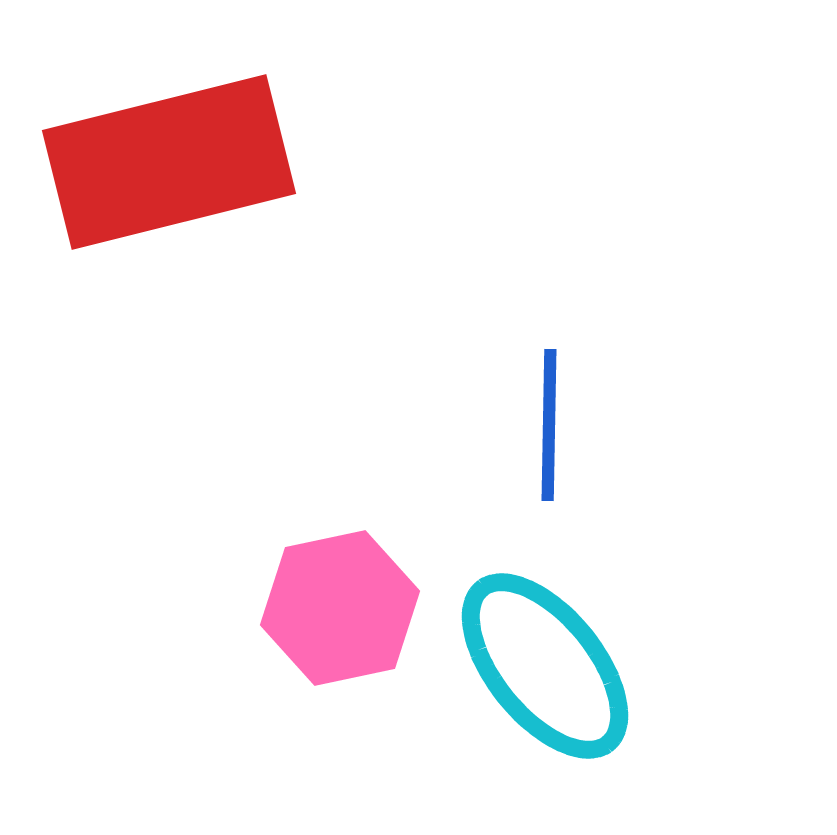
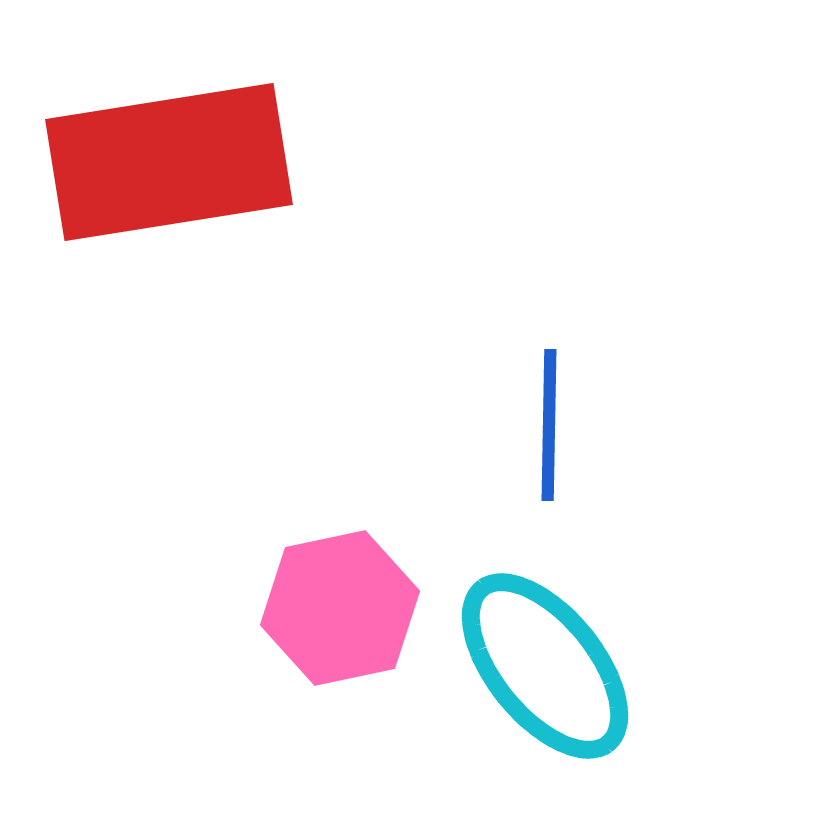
red rectangle: rotated 5 degrees clockwise
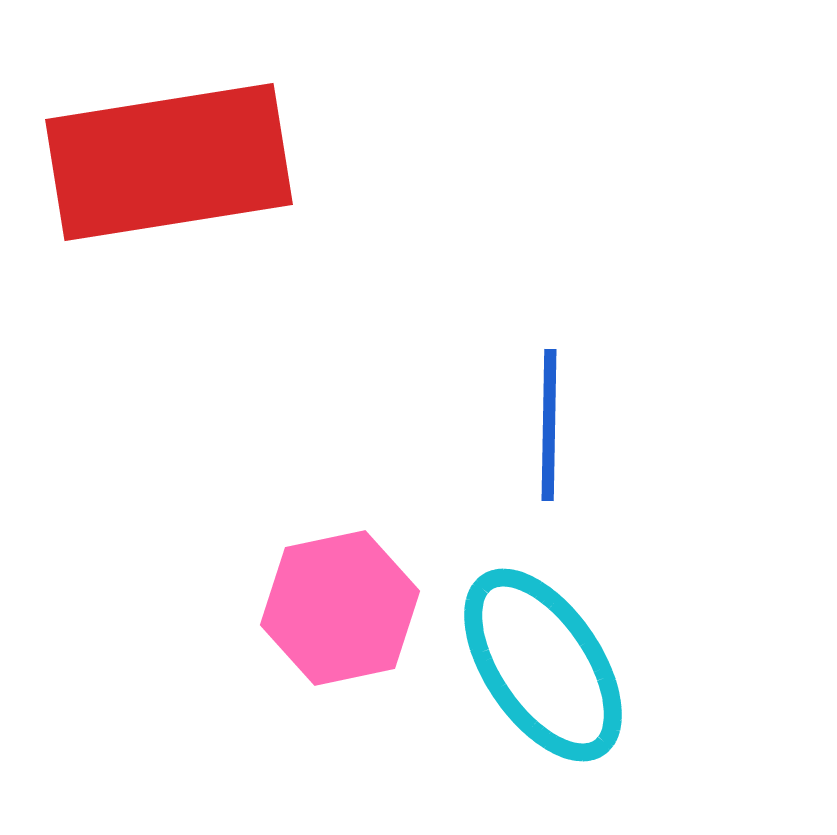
cyan ellipse: moved 2 px left, 1 px up; rotated 5 degrees clockwise
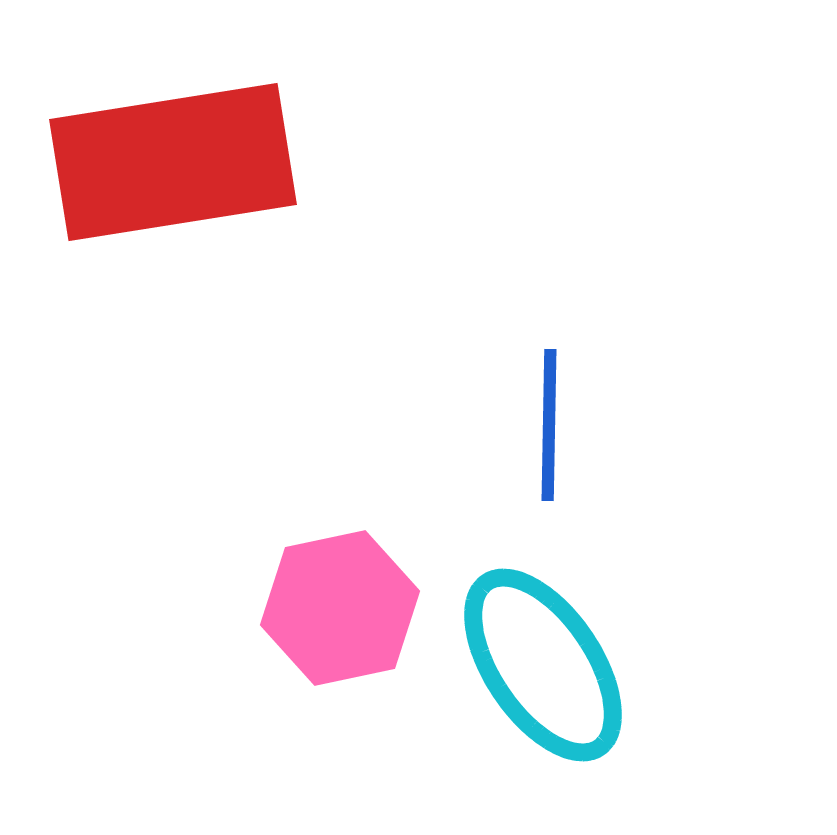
red rectangle: moved 4 px right
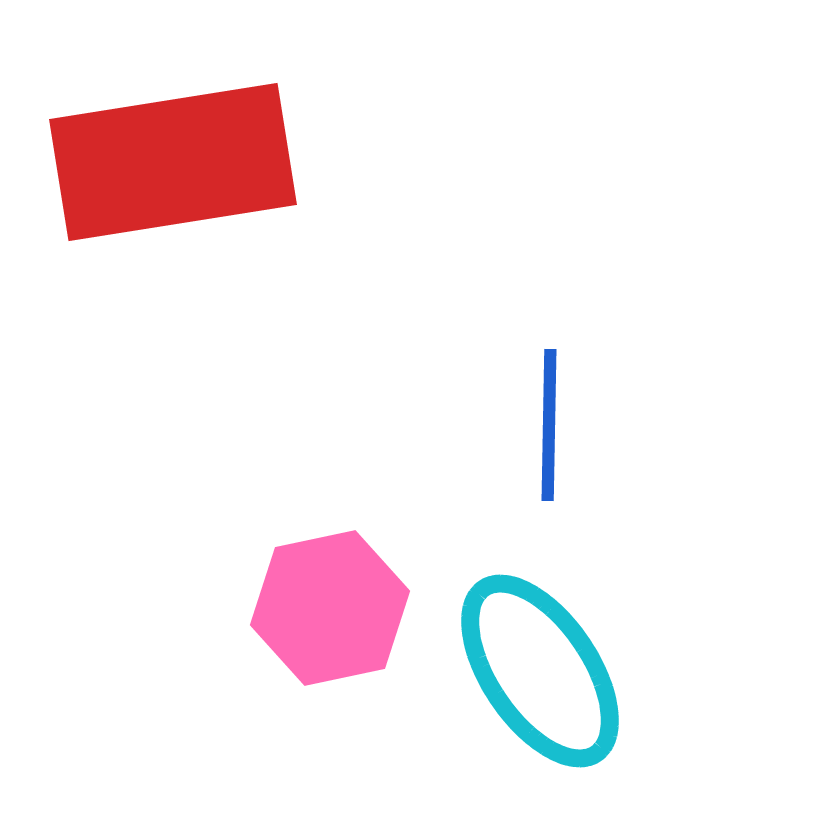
pink hexagon: moved 10 px left
cyan ellipse: moved 3 px left, 6 px down
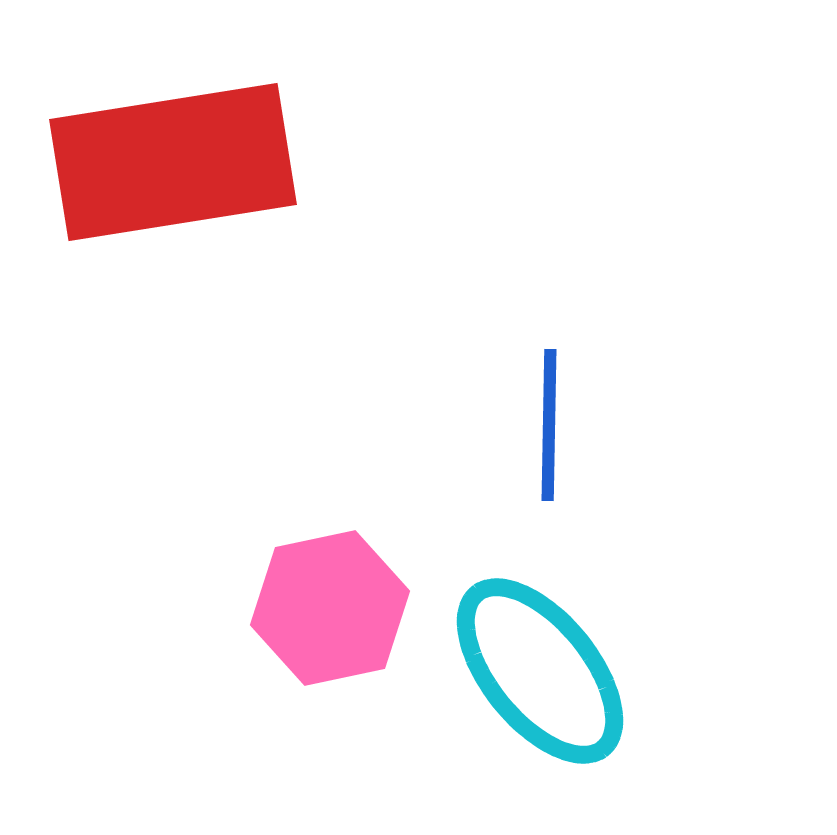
cyan ellipse: rotated 5 degrees counterclockwise
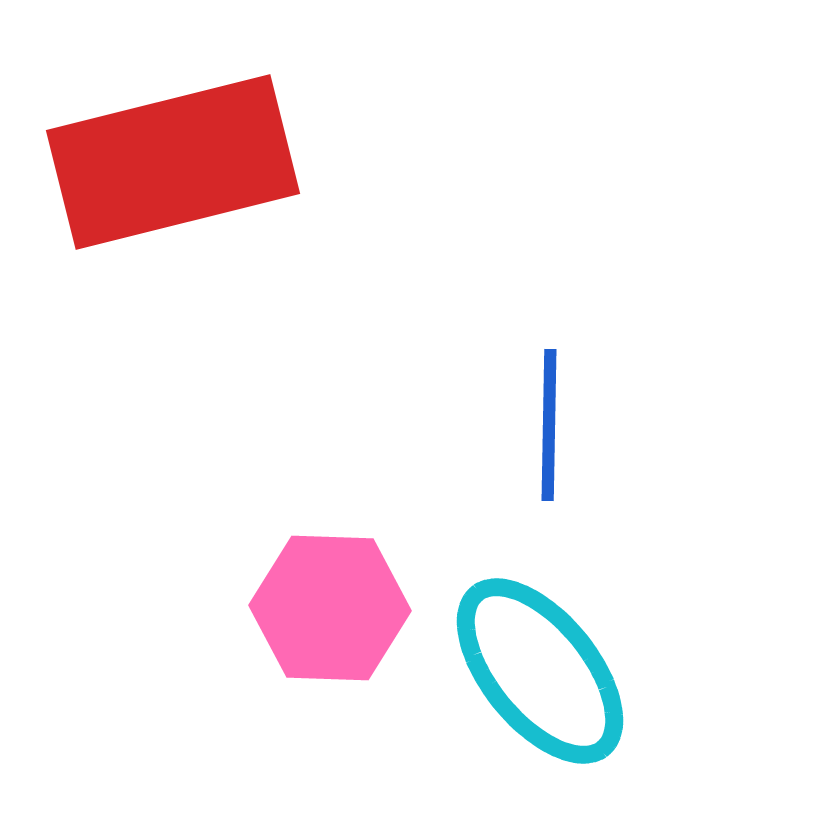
red rectangle: rotated 5 degrees counterclockwise
pink hexagon: rotated 14 degrees clockwise
